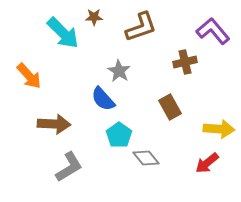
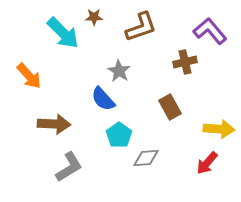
purple L-shape: moved 3 px left
gray diamond: rotated 56 degrees counterclockwise
red arrow: rotated 10 degrees counterclockwise
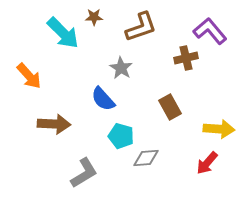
brown cross: moved 1 px right, 4 px up
gray star: moved 2 px right, 3 px up
cyan pentagon: moved 2 px right, 1 px down; rotated 20 degrees counterclockwise
gray L-shape: moved 15 px right, 6 px down
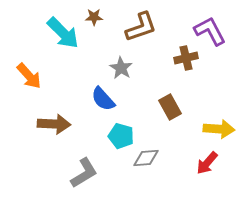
purple L-shape: rotated 12 degrees clockwise
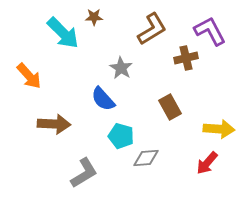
brown L-shape: moved 11 px right, 2 px down; rotated 12 degrees counterclockwise
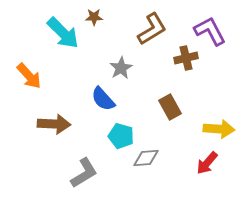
gray star: rotated 10 degrees clockwise
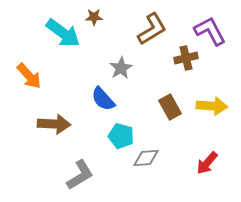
cyan arrow: rotated 9 degrees counterclockwise
yellow arrow: moved 7 px left, 23 px up
gray L-shape: moved 4 px left, 2 px down
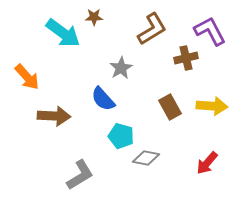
orange arrow: moved 2 px left, 1 px down
brown arrow: moved 8 px up
gray diamond: rotated 16 degrees clockwise
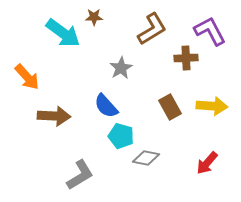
brown cross: rotated 10 degrees clockwise
blue semicircle: moved 3 px right, 7 px down
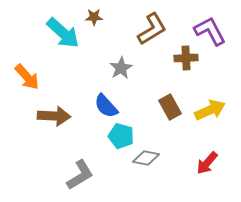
cyan arrow: rotated 6 degrees clockwise
yellow arrow: moved 2 px left, 4 px down; rotated 28 degrees counterclockwise
